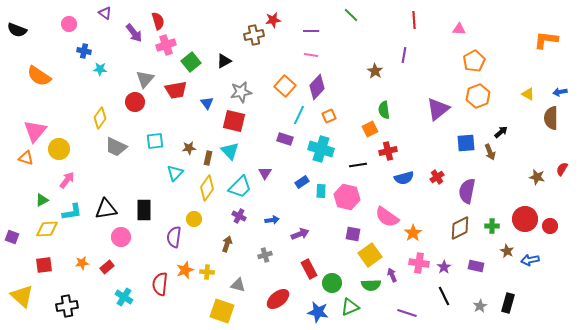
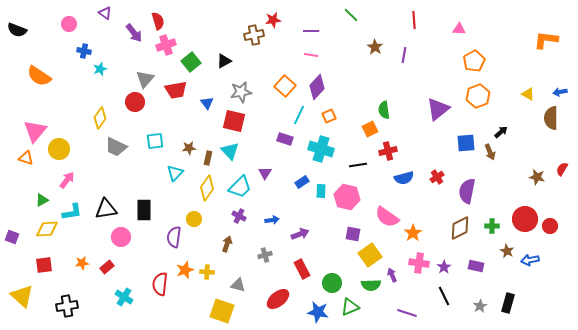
cyan star at (100, 69): rotated 24 degrees counterclockwise
brown star at (375, 71): moved 24 px up
red rectangle at (309, 269): moved 7 px left
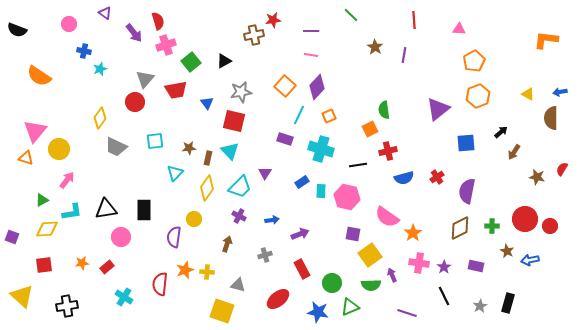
brown arrow at (490, 152): moved 24 px right; rotated 56 degrees clockwise
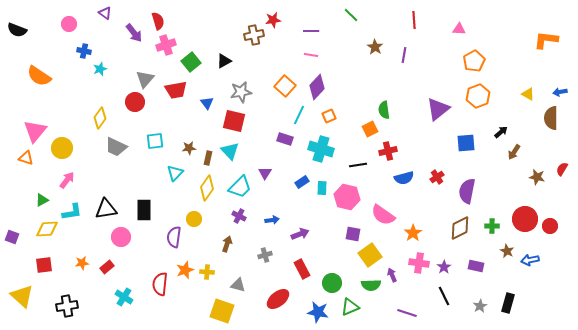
yellow circle at (59, 149): moved 3 px right, 1 px up
cyan rectangle at (321, 191): moved 1 px right, 3 px up
pink semicircle at (387, 217): moved 4 px left, 2 px up
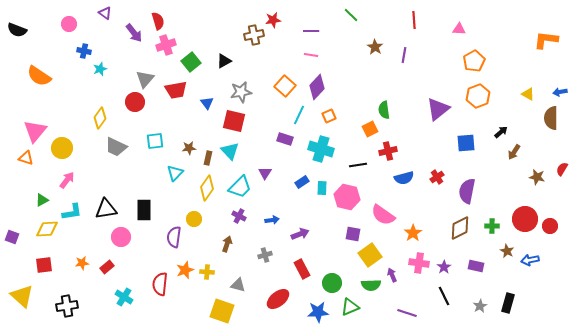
blue star at (318, 312): rotated 15 degrees counterclockwise
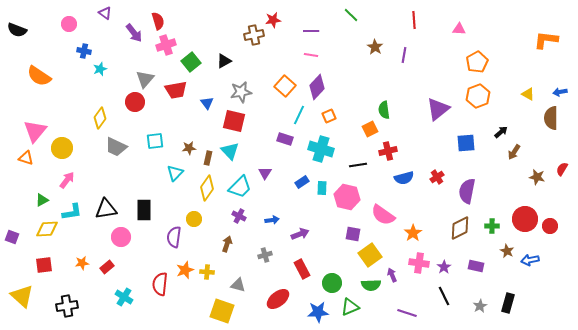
orange pentagon at (474, 61): moved 3 px right, 1 px down
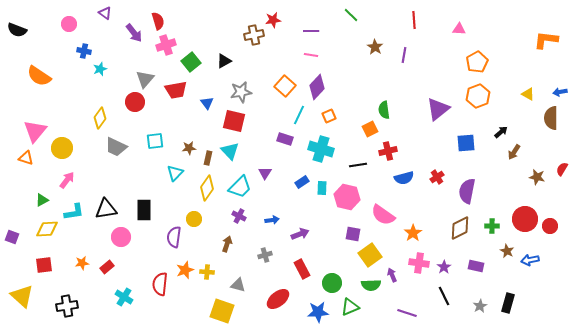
cyan L-shape at (72, 212): moved 2 px right
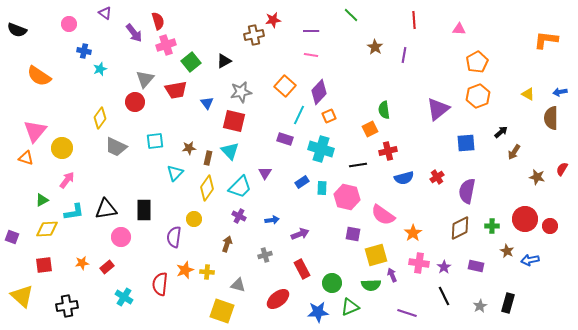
purple diamond at (317, 87): moved 2 px right, 5 px down
yellow square at (370, 255): moved 6 px right; rotated 20 degrees clockwise
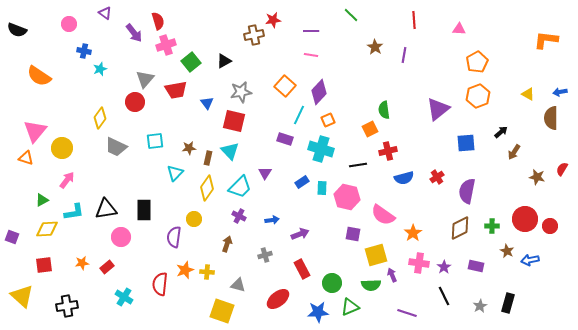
orange square at (329, 116): moved 1 px left, 4 px down
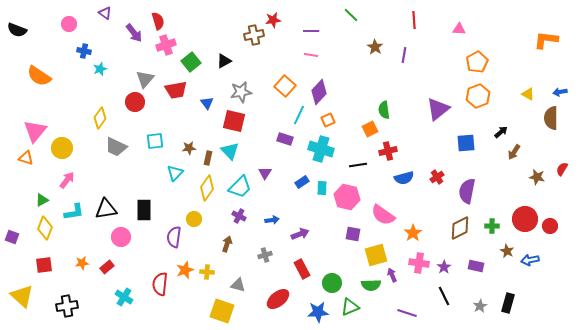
yellow diamond at (47, 229): moved 2 px left, 1 px up; rotated 65 degrees counterclockwise
